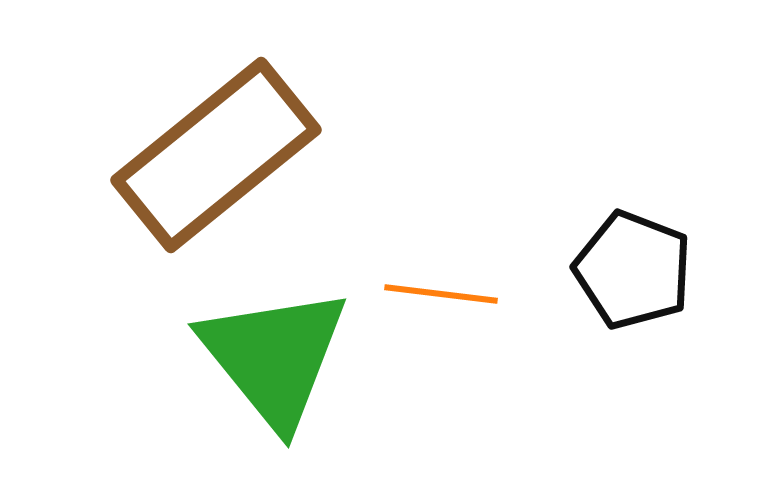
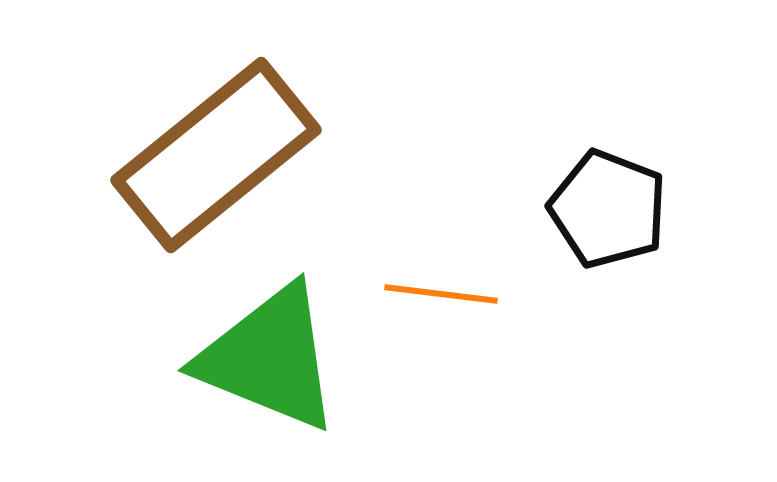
black pentagon: moved 25 px left, 61 px up
green triangle: moved 5 px left, 1 px down; rotated 29 degrees counterclockwise
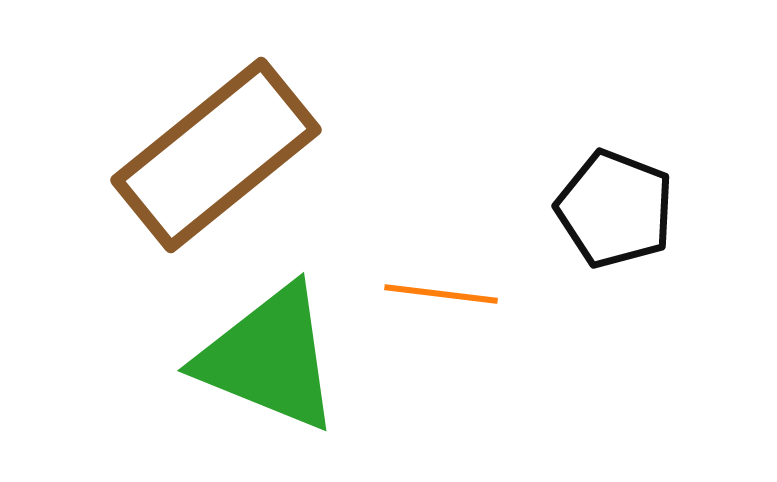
black pentagon: moved 7 px right
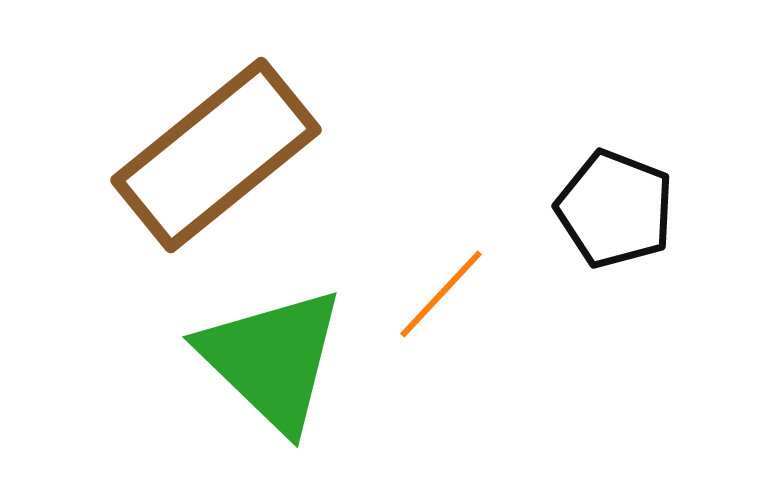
orange line: rotated 54 degrees counterclockwise
green triangle: moved 3 px right, 1 px down; rotated 22 degrees clockwise
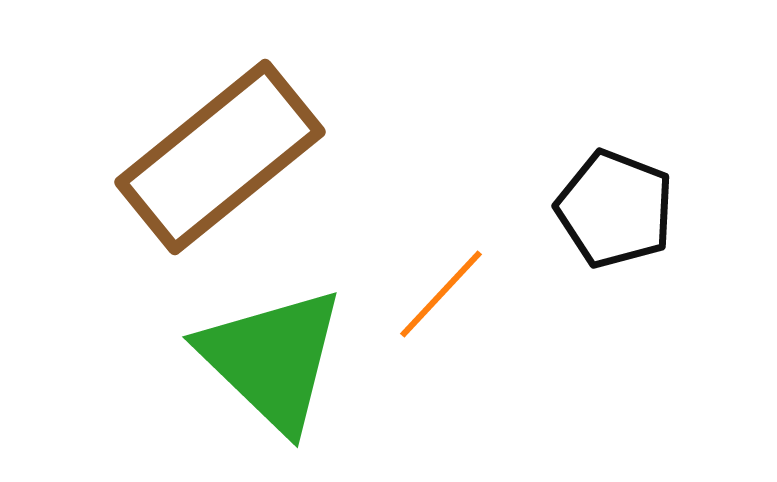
brown rectangle: moved 4 px right, 2 px down
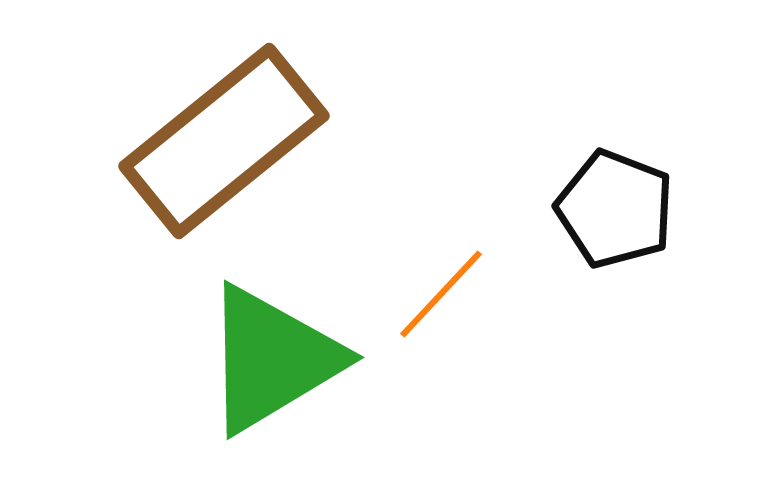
brown rectangle: moved 4 px right, 16 px up
green triangle: rotated 45 degrees clockwise
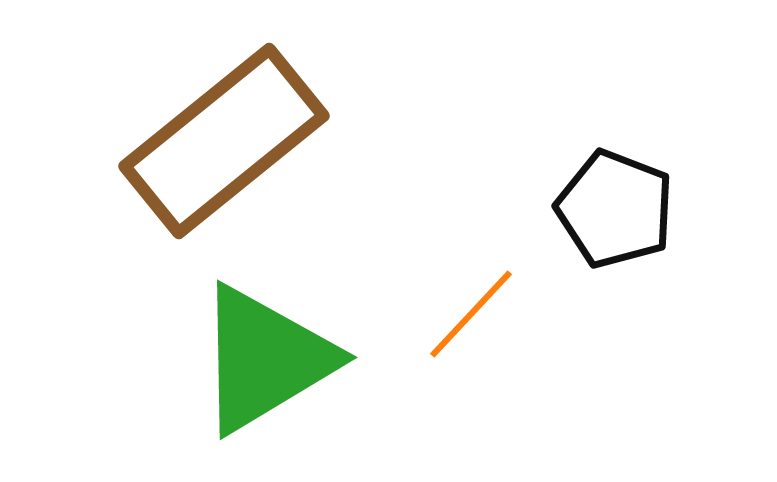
orange line: moved 30 px right, 20 px down
green triangle: moved 7 px left
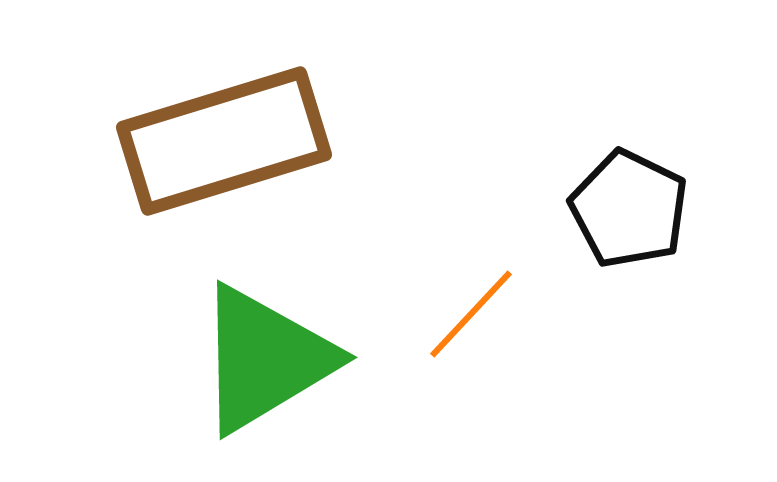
brown rectangle: rotated 22 degrees clockwise
black pentagon: moved 14 px right; rotated 5 degrees clockwise
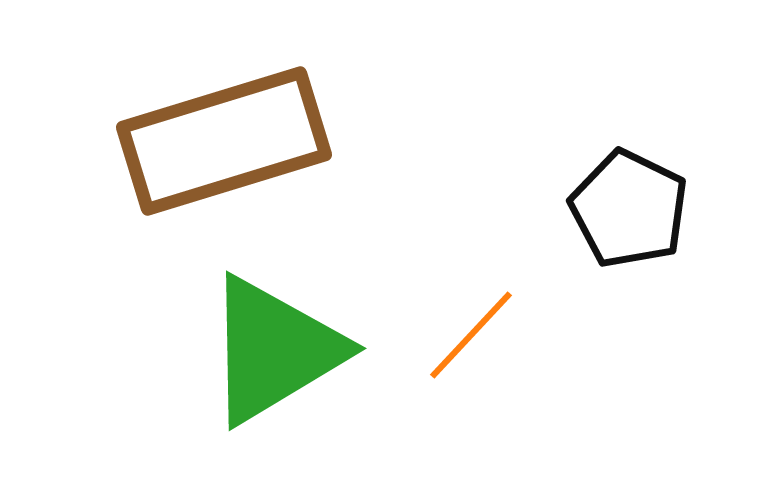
orange line: moved 21 px down
green triangle: moved 9 px right, 9 px up
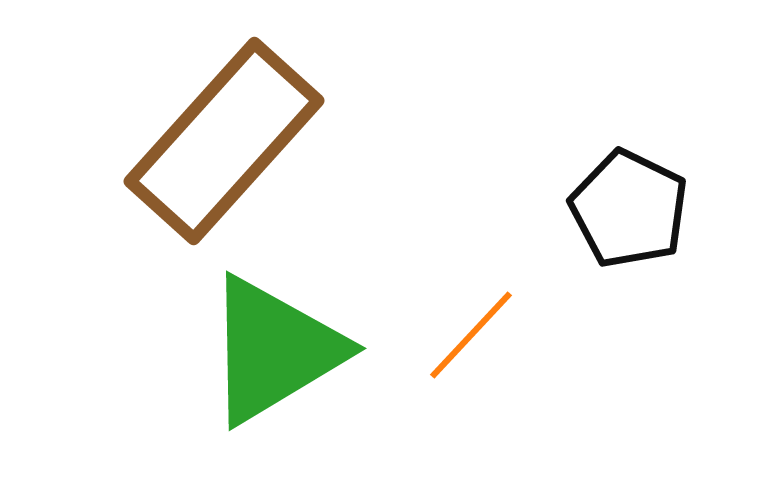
brown rectangle: rotated 31 degrees counterclockwise
